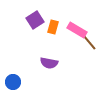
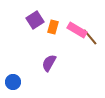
brown line: moved 1 px right, 5 px up
purple semicircle: rotated 108 degrees clockwise
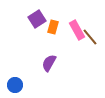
purple square: moved 2 px right, 1 px up
pink rectangle: rotated 30 degrees clockwise
blue circle: moved 2 px right, 3 px down
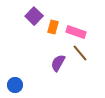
purple square: moved 3 px left, 3 px up; rotated 12 degrees counterclockwise
pink rectangle: moved 1 px left, 2 px down; rotated 42 degrees counterclockwise
brown line: moved 10 px left, 16 px down
purple semicircle: moved 9 px right
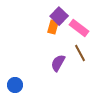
purple square: moved 25 px right
pink rectangle: moved 3 px right, 4 px up; rotated 18 degrees clockwise
brown line: rotated 12 degrees clockwise
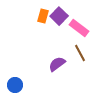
orange rectangle: moved 10 px left, 11 px up
purple semicircle: moved 1 px left, 1 px down; rotated 24 degrees clockwise
